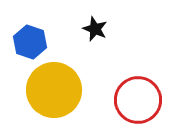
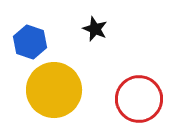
red circle: moved 1 px right, 1 px up
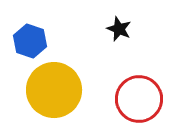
black star: moved 24 px right
blue hexagon: moved 1 px up
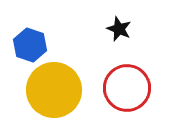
blue hexagon: moved 4 px down
red circle: moved 12 px left, 11 px up
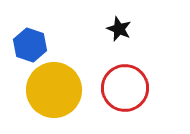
red circle: moved 2 px left
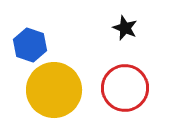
black star: moved 6 px right, 1 px up
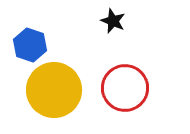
black star: moved 12 px left, 7 px up
